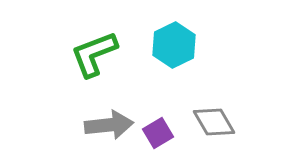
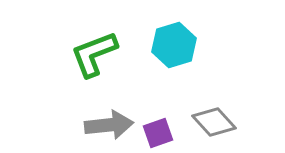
cyan hexagon: rotated 9 degrees clockwise
gray diamond: rotated 12 degrees counterclockwise
purple square: rotated 12 degrees clockwise
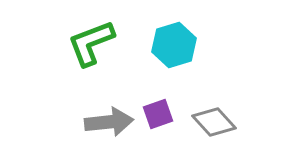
green L-shape: moved 3 px left, 11 px up
gray arrow: moved 3 px up
purple square: moved 19 px up
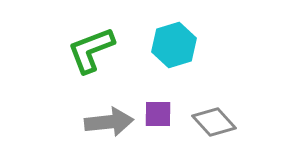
green L-shape: moved 7 px down
purple square: rotated 20 degrees clockwise
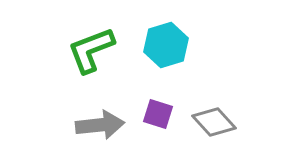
cyan hexagon: moved 8 px left
purple square: rotated 16 degrees clockwise
gray arrow: moved 9 px left, 3 px down
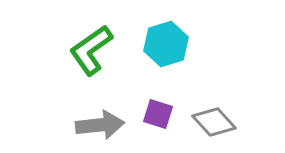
cyan hexagon: moved 1 px up
green L-shape: rotated 14 degrees counterclockwise
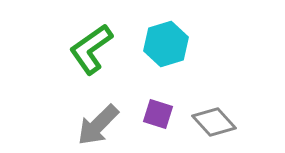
green L-shape: moved 1 px up
gray arrow: moved 2 px left; rotated 141 degrees clockwise
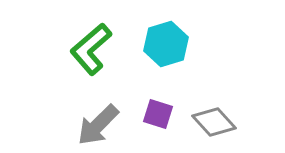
green L-shape: rotated 6 degrees counterclockwise
